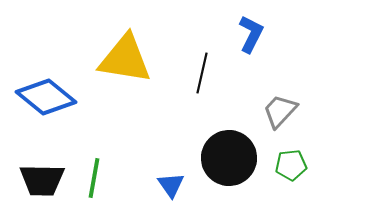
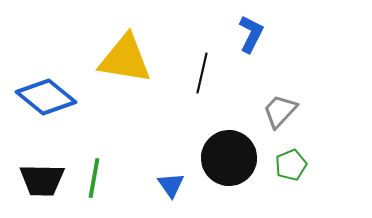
green pentagon: rotated 16 degrees counterclockwise
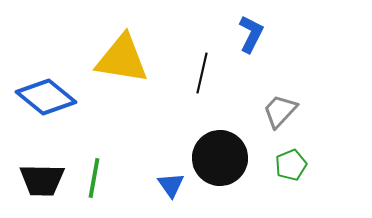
yellow triangle: moved 3 px left
black circle: moved 9 px left
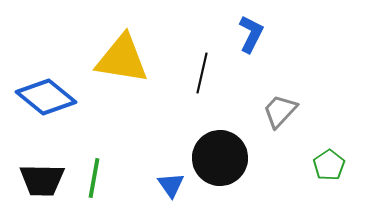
green pentagon: moved 38 px right; rotated 12 degrees counterclockwise
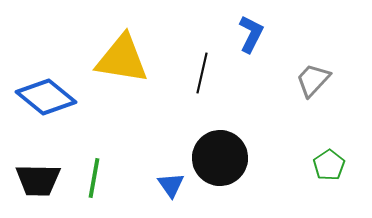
gray trapezoid: moved 33 px right, 31 px up
black trapezoid: moved 4 px left
